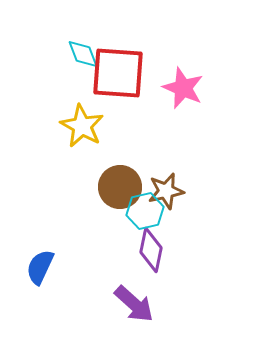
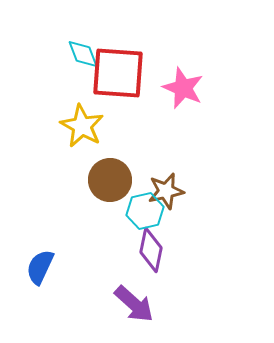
brown circle: moved 10 px left, 7 px up
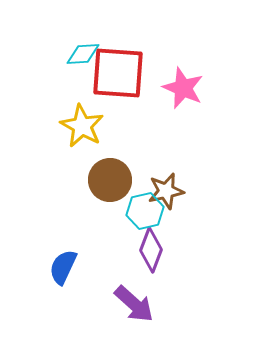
cyan diamond: rotated 72 degrees counterclockwise
purple diamond: rotated 9 degrees clockwise
blue semicircle: moved 23 px right
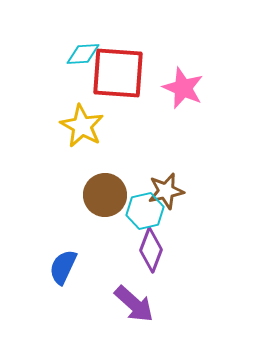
brown circle: moved 5 px left, 15 px down
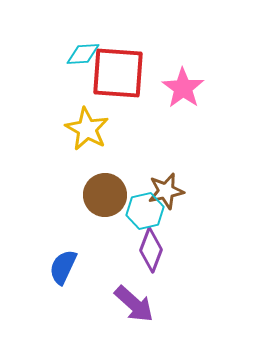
pink star: rotated 12 degrees clockwise
yellow star: moved 5 px right, 3 px down
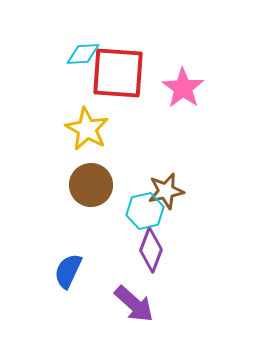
brown circle: moved 14 px left, 10 px up
blue semicircle: moved 5 px right, 4 px down
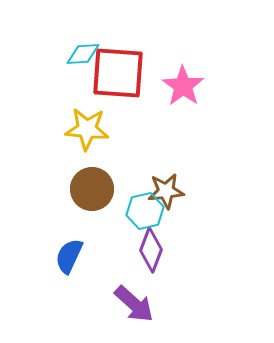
pink star: moved 2 px up
yellow star: rotated 24 degrees counterclockwise
brown circle: moved 1 px right, 4 px down
brown star: rotated 6 degrees clockwise
blue semicircle: moved 1 px right, 15 px up
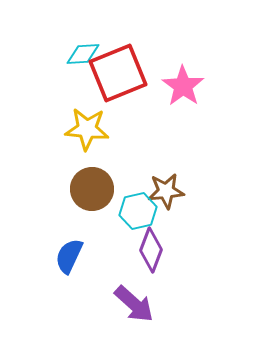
red square: rotated 26 degrees counterclockwise
cyan hexagon: moved 7 px left
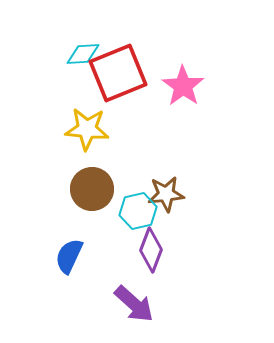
brown star: moved 3 px down
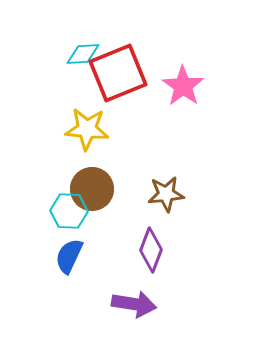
cyan hexagon: moved 69 px left; rotated 15 degrees clockwise
purple arrow: rotated 33 degrees counterclockwise
